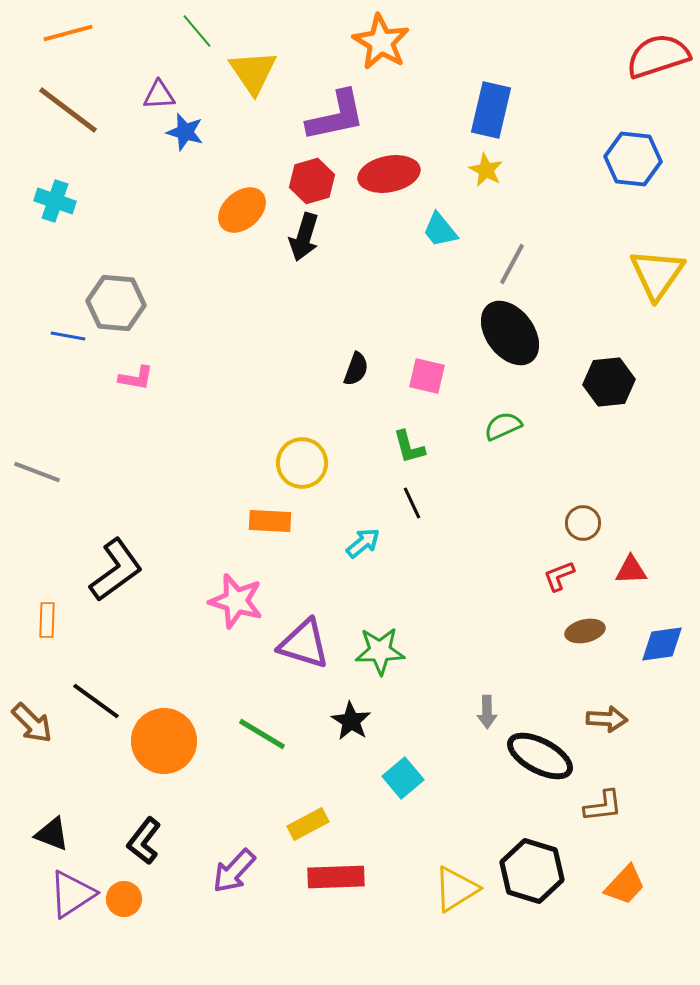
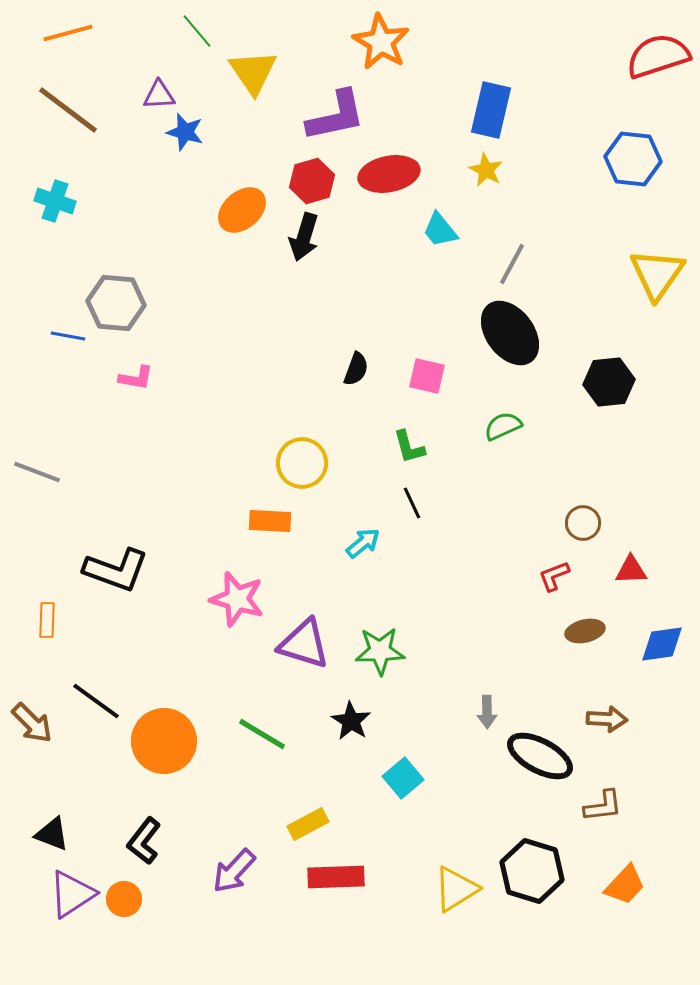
black L-shape at (116, 570): rotated 56 degrees clockwise
red L-shape at (559, 576): moved 5 px left
pink star at (236, 601): moved 1 px right, 2 px up
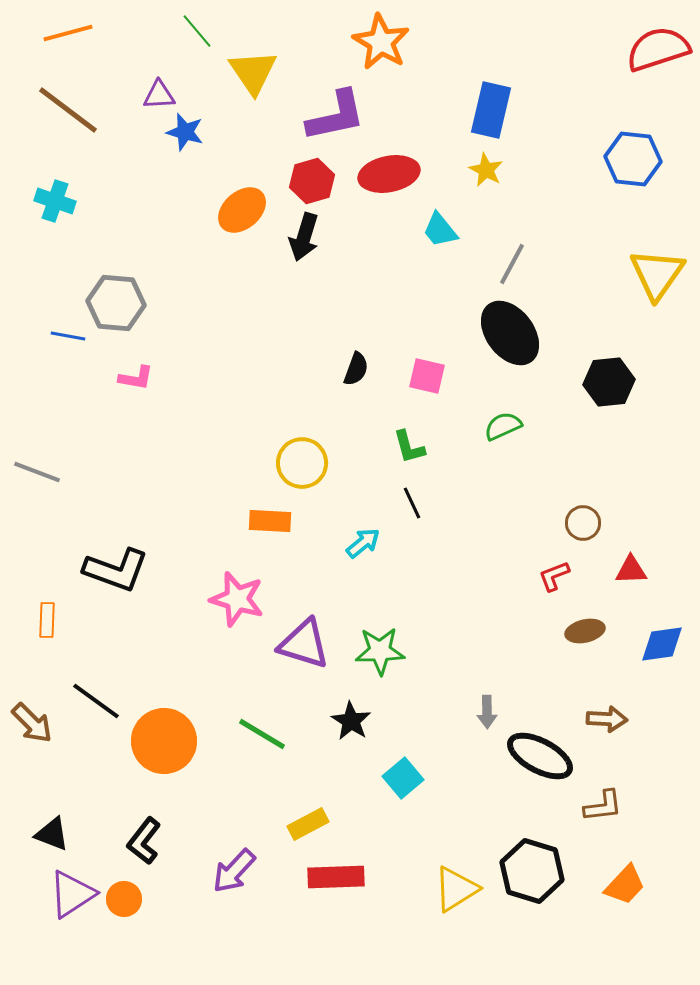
red semicircle at (658, 56): moved 7 px up
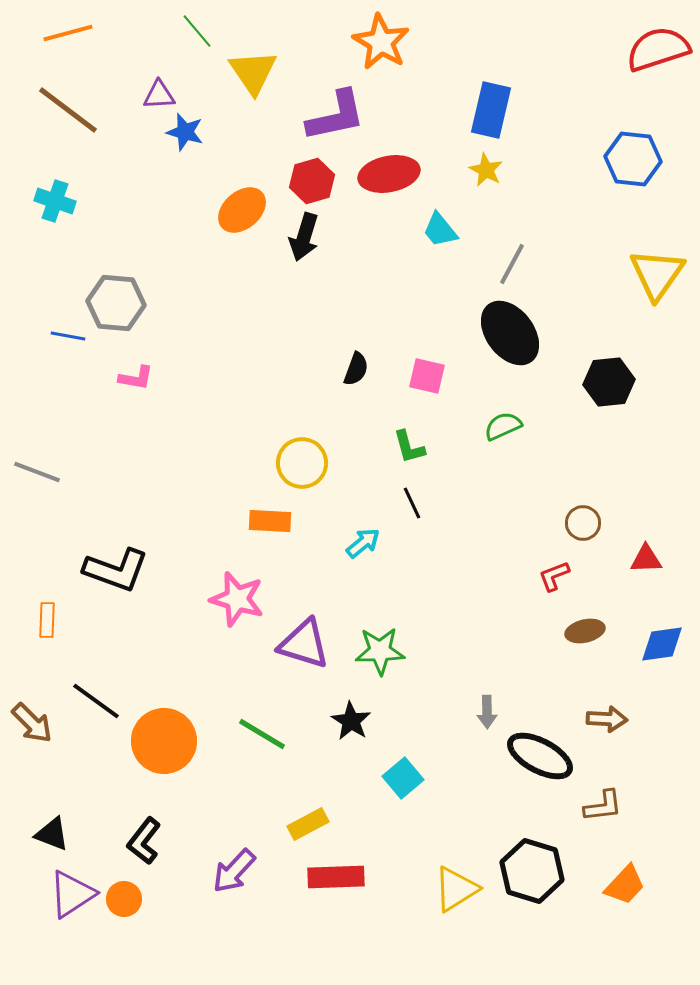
red triangle at (631, 570): moved 15 px right, 11 px up
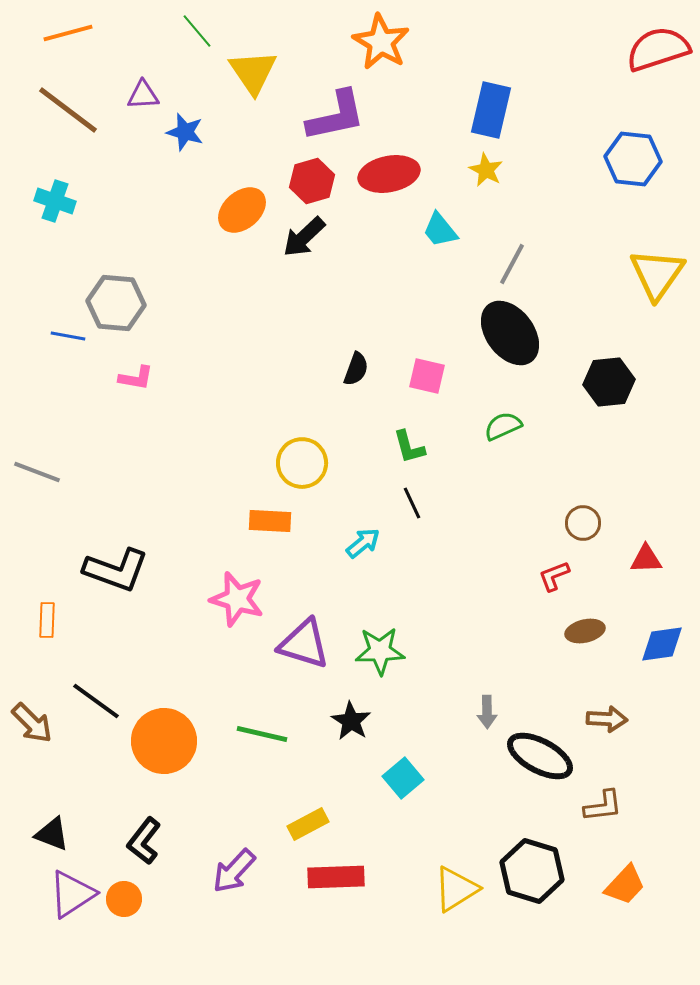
purple triangle at (159, 95): moved 16 px left
black arrow at (304, 237): rotated 30 degrees clockwise
green line at (262, 734): rotated 18 degrees counterclockwise
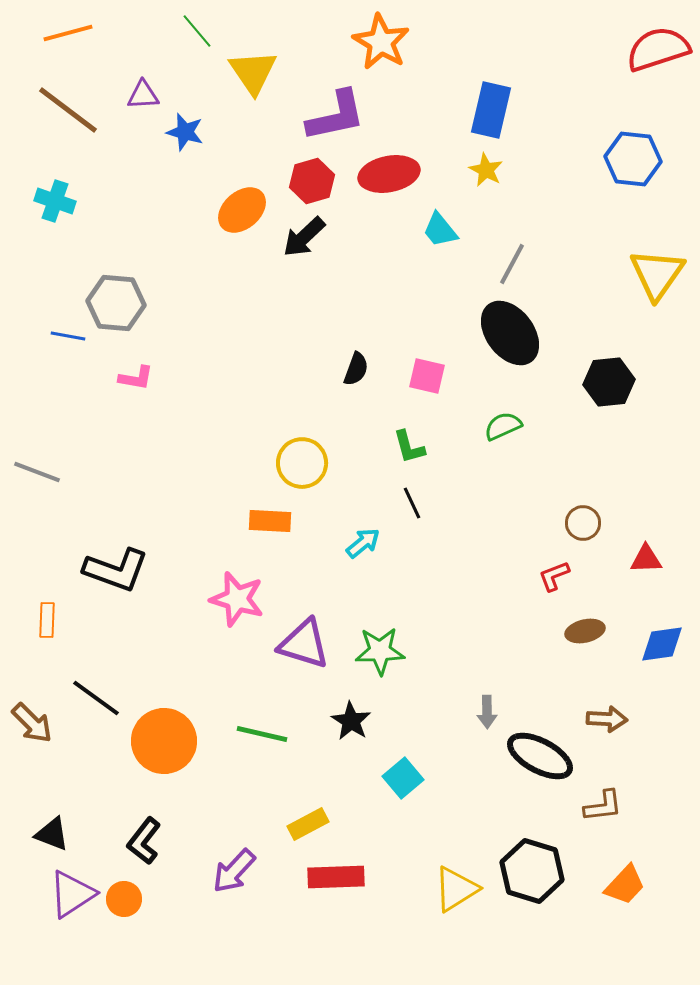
black line at (96, 701): moved 3 px up
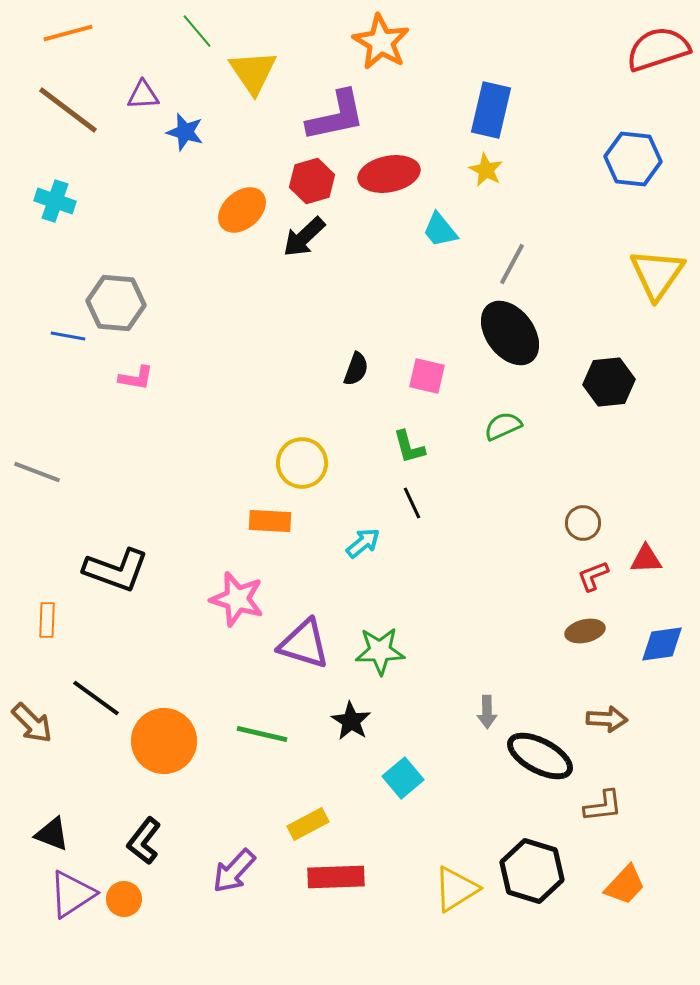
red L-shape at (554, 576): moved 39 px right
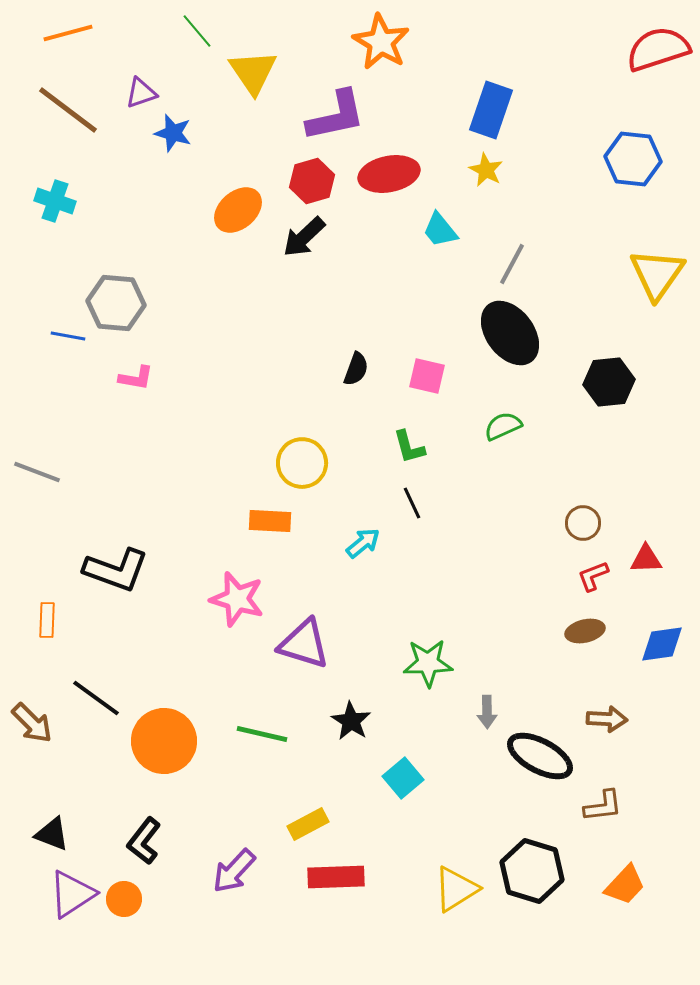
purple triangle at (143, 95): moved 2 px left, 2 px up; rotated 16 degrees counterclockwise
blue rectangle at (491, 110): rotated 6 degrees clockwise
blue star at (185, 132): moved 12 px left, 1 px down
orange ellipse at (242, 210): moved 4 px left
green star at (380, 651): moved 48 px right, 12 px down
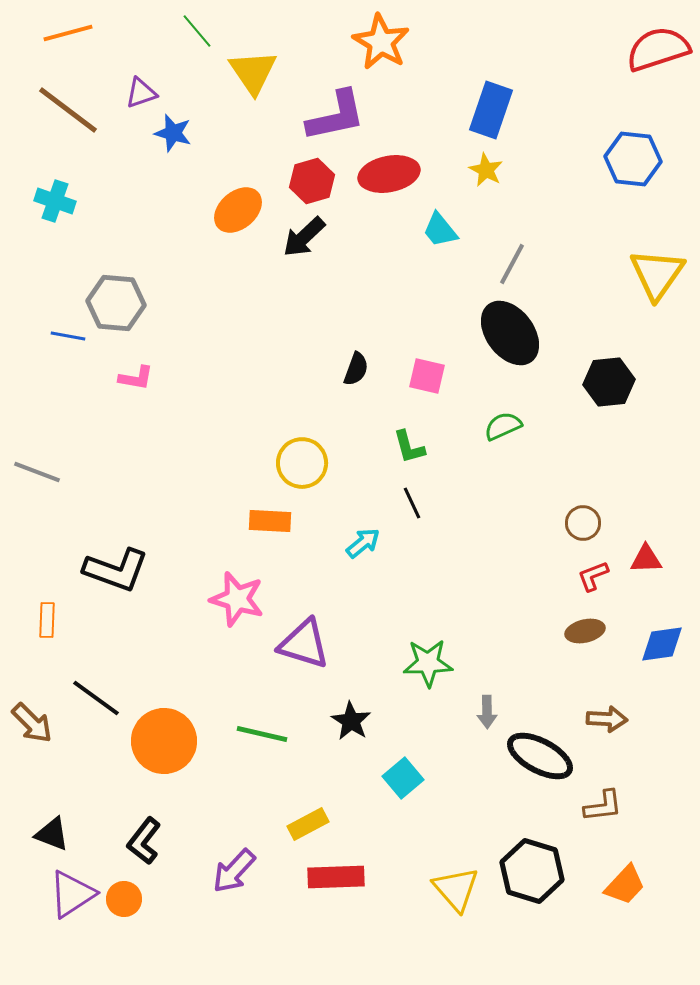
yellow triangle at (456, 889): rotated 39 degrees counterclockwise
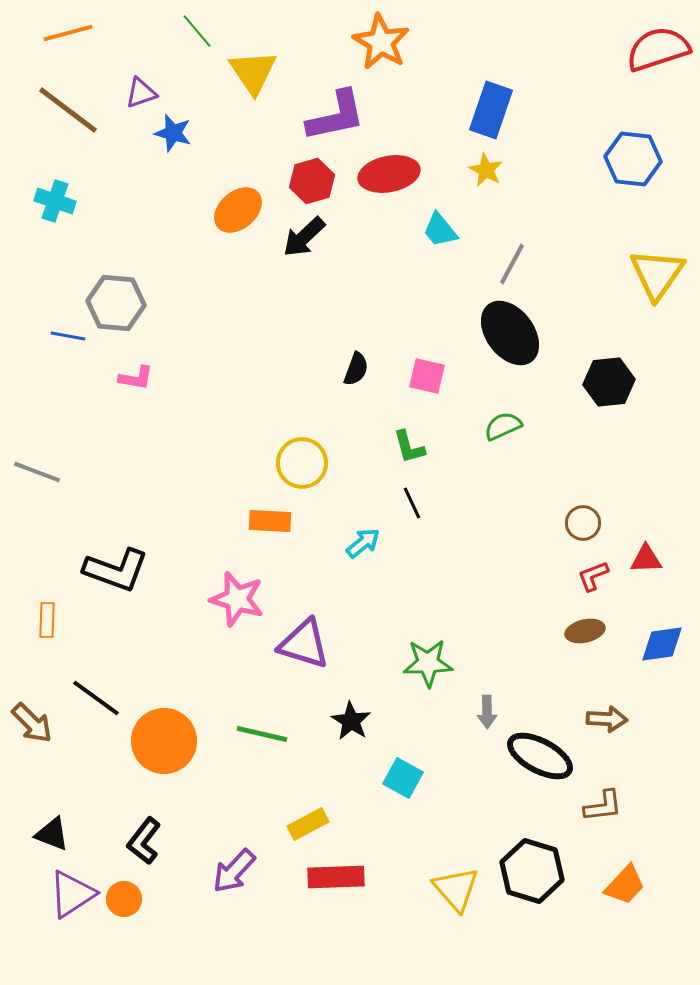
cyan square at (403, 778): rotated 21 degrees counterclockwise
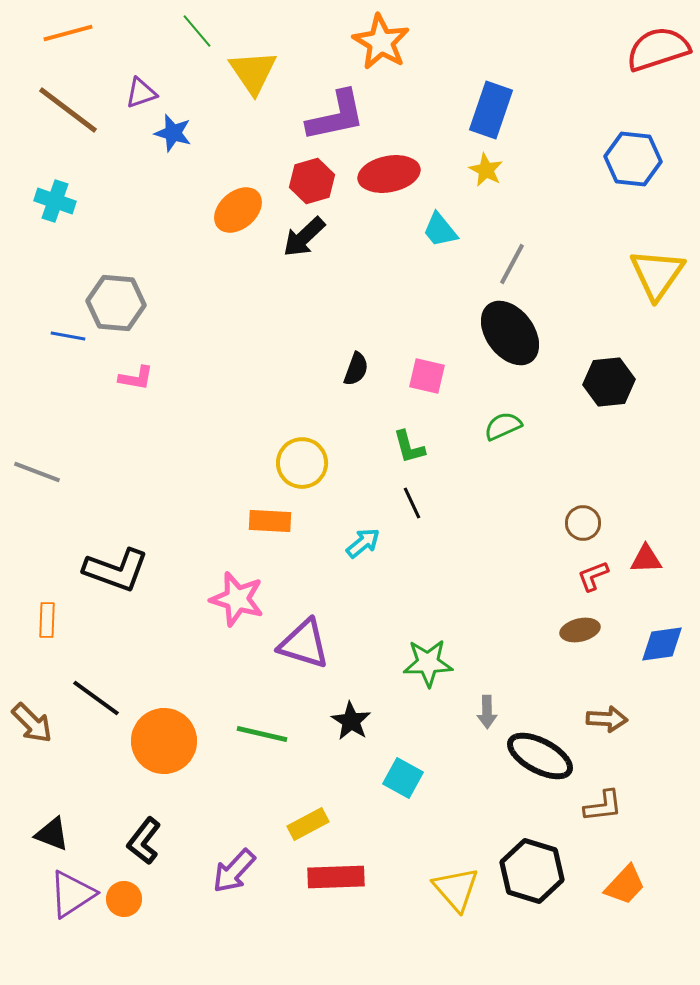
brown ellipse at (585, 631): moved 5 px left, 1 px up
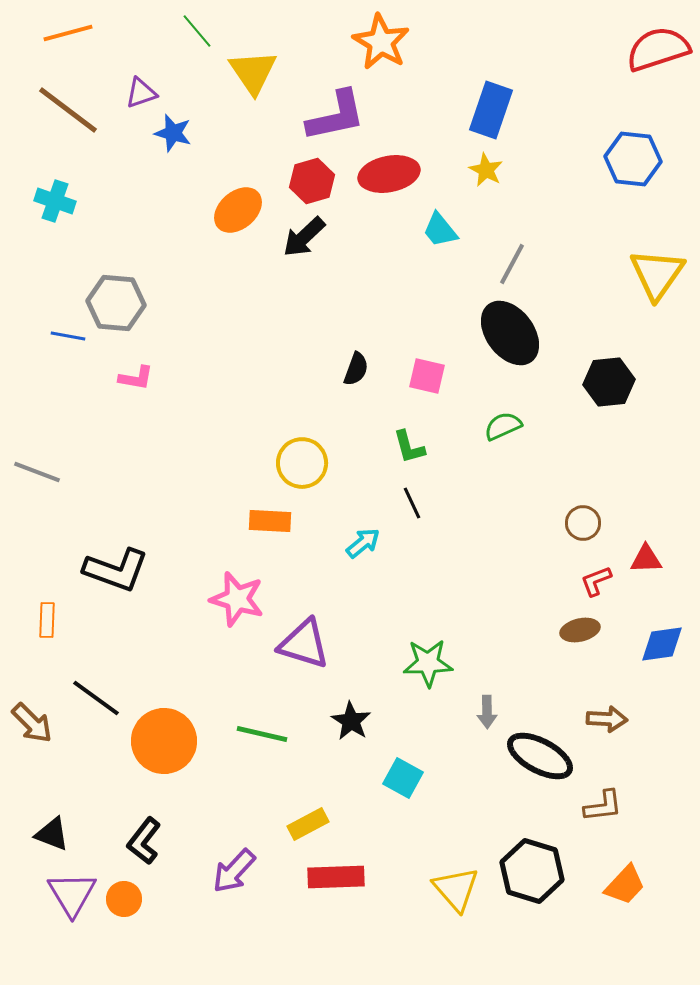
red L-shape at (593, 576): moved 3 px right, 5 px down
purple triangle at (72, 894): rotated 28 degrees counterclockwise
